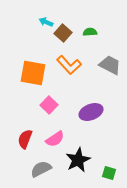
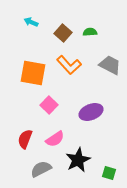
cyan arrow: moved 15 px left
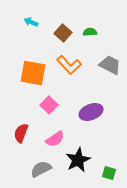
red semicircle: moved 4 px left, 6 px up
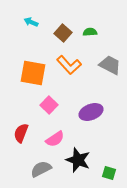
black star: rotated 25 degrees counterclockwise
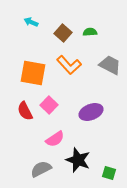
red semicircle: moved 4 px right, 22 px up; rotated 48 degrees counterclockwise
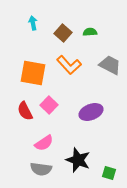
cyan arrow: moved 2 px right, 1 px down; rotated 56 degrees clockwise
pink semicircle: moved 11 px left, 4 px down
gray semicircle: rotated 145 degrees counterclockwise
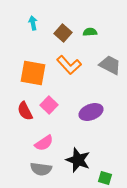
green square: moved 4 px left, 5 px down
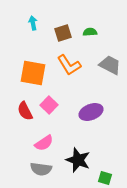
brown square: rotated 30 degrees clockwise
orange L-shape: rotated 10 degrees clockwise
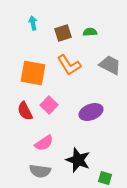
gray semicircle: moved 1 px left, 2 px down
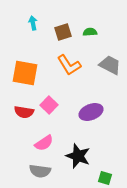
brown square: moved 1 px up
orange square: moved 8 px left
red semicircle: moved 1 px left, 1 px down; rotated 54 degrees counterclockwise
black star: moved 4 px up
